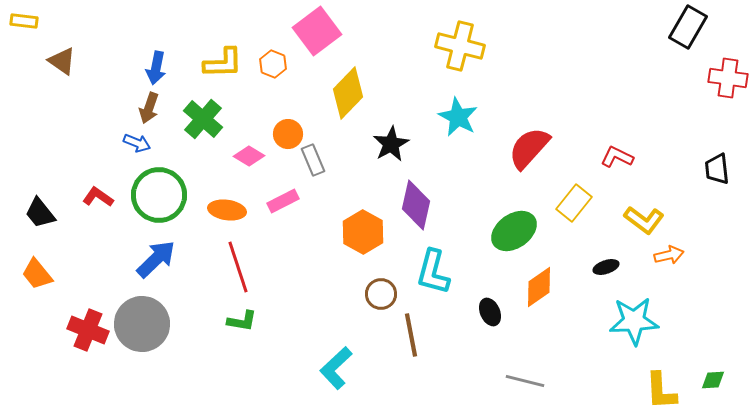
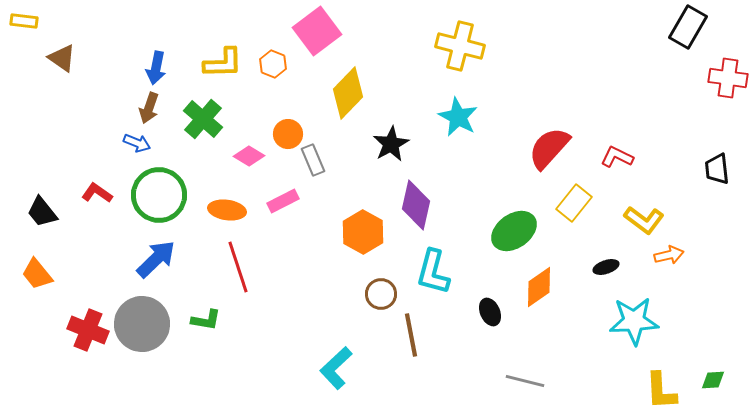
brown triangle at (62, 61): moved 3 px up
red semicircle at (529, 148): moved 20 px right
red L-shape at (98, 197): moved 1 px left, 4 px up
black trapezoid at (40, 213): moved 2 px right, 1 px up
green L-shape at (242, 321): moved 36 px left, 1 px up
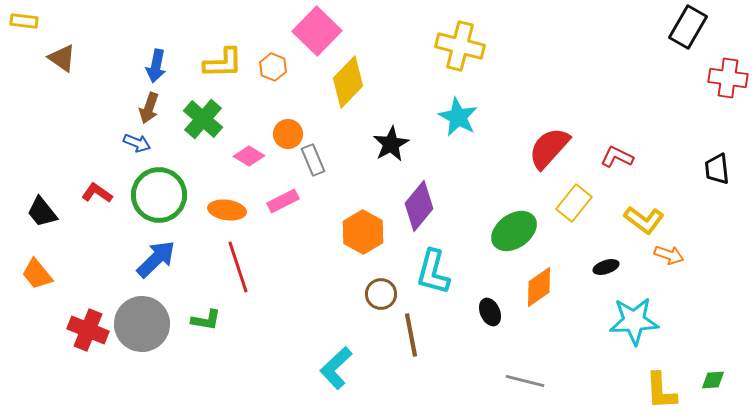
pink square at (317, 31): rotated 9 degrees counterclockwise
orange hexagon at (273, 64): moved 3 px down
blue arrow at (156, 68): moved 2 px up
yellow diamond at (348, 93): moved 11 px up
purple diamond at (416, 205): moved 3 px right, 1 px down; rotated 27 degrees clockwise
orange arrow at (669, 255): rotated 32 degrees clockwise
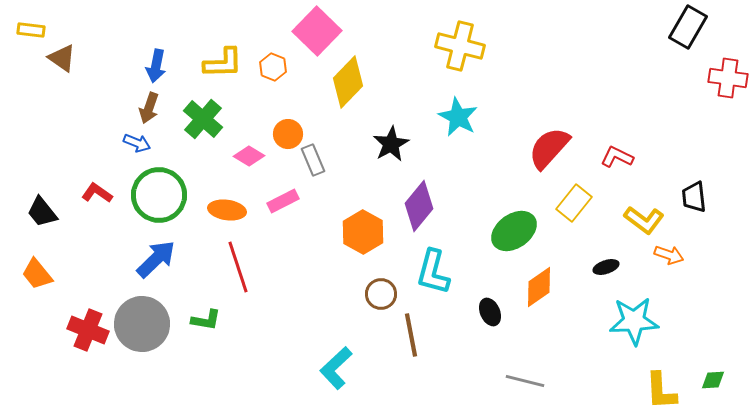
yellow rectangle at (24, 21): moved 7 px right, 9 px down
black trapezoid at (717, 169): moved 23 px left, 28 px down
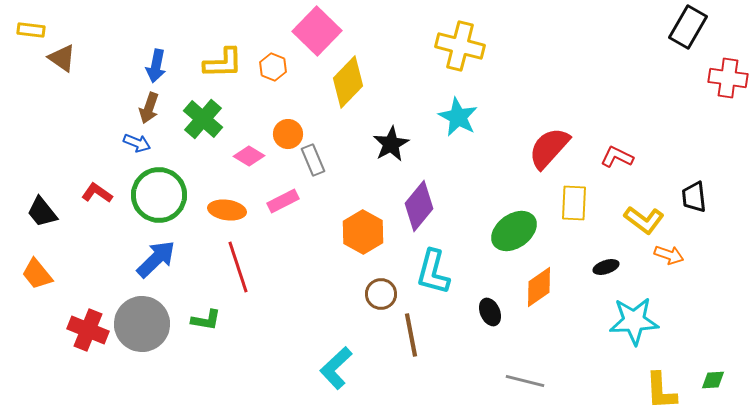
yellow rectangle at (574, 203): rotated 36 degrees counterclockwise
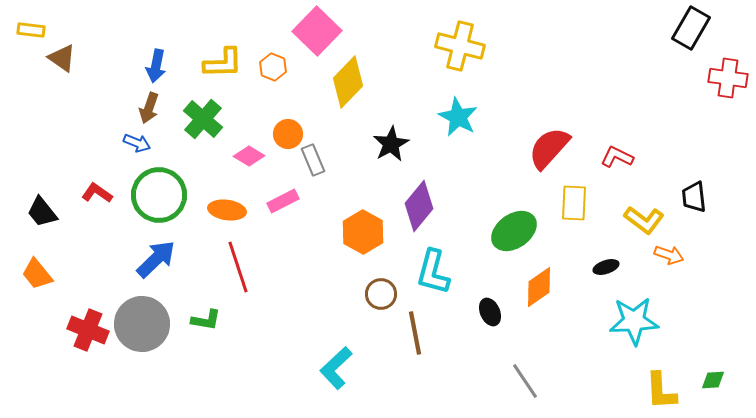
black rectangle at (688, 27): moved 3 px right, 1 px down
brown line at (411, 335): moved 4 px right, 2 px up
gray line at (525, 381): rotated 42 degrees clockwise
